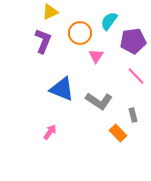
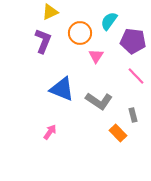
purple pentagon: rotated 15 degrees clockwise
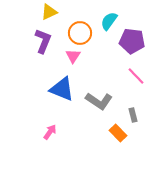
yellow triangle: moved 1 px left
purple pentagon: moved 1 px left
pink triangle: moved 23 px left
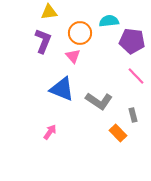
yellow triangle: rotated 18 degrees clockwise
cyan semicircle: rotated 48 degrees clockwise
pink triangle: rotated 14 degrees counterclockwise
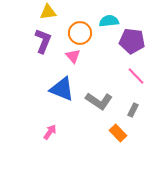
yellow triangle: moved 1 px left
gray rectangle: moved 5 px up; rotated 40 degrees clockwise
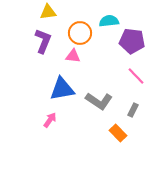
pink triangle: rotated 42 degrees counterclockwise
blue triangle: rotated 32 degrees counterclockwise
pink arrow: moved 12 px up
